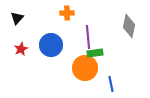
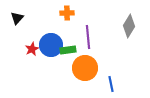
gray diamond: rotated 20 degrees clockwise
red star: moved 11 px right
green rectangle: moved 27 px left, 3 px up
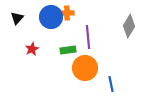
blue circle: moved 28 px up
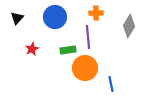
orange cross: moved 29 px right
blue circle: moved 4 px right
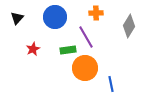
purple line: moved 2 px left; rotated 25 degrees counterclockwise
red star: moved 1 px right
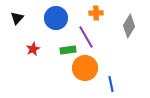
blue circle: moved 1 px right, 1 px down
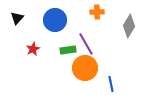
orange cross: moved 1 px right, 1 px up
blue circle: moved 1 px left, 2 px down
purple line: moved 7 px down
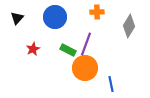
blue circle: moved 3 px up
purple line: rotated 50 degrees clockwise
green rectangle: rotated 35 degrees clockwise
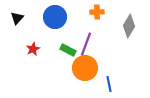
blue line: moved 2 px left
